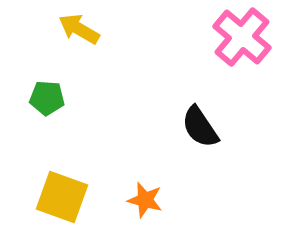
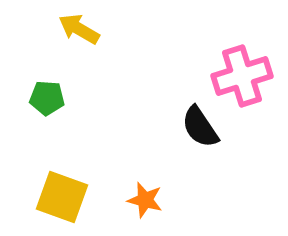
pink cross: moved 39 px down; rotated 32 degrees clockwise
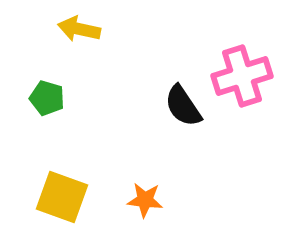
yellow arrow: rotated 18 degrees counterclockwise
green pentagon: rotated 12 degrees clockwise
black semicircle: moved 17 px left, 21 px up
orange star: rotated 9 degrees counterclockwise
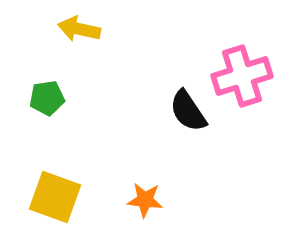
green pentagon: rotated 24 degrees counterclockwise
black semicircle: moved 5 px right, 5 px down
yellow square: moved 7 px left
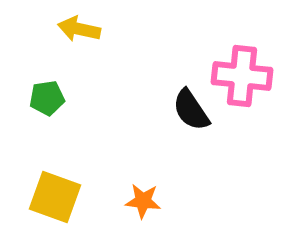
pink cross: rotated 24 degrees clockwise
black semicircle: moved 3 px right, 1 px up
orange star: moved 2 px left, 1 px down
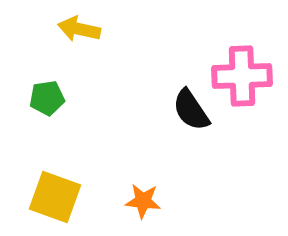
pink cross: rotated 8 degrees counterclockwise
